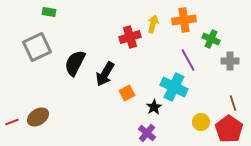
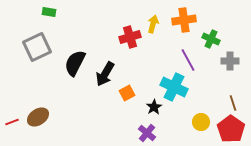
red pentagon: moved 2 px right
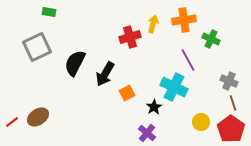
gray cross: moved 1 px left, 20 px down; rotated 24 degrees clockwise
red line: rotated 16 degrees counterclockwise
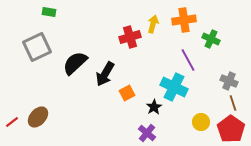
black semicircle: rotated 20 degrees clockwise
brown ellipse: rotated 15 degrees counterclockwise
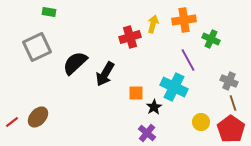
orange square: moved 9 px right; rotated 28 degrees clockwise
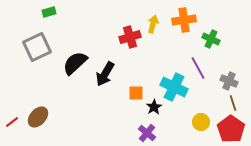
green rectangle: rotated 24 degrees counterclockwise
purple line: moved 10 px right, 8 px down
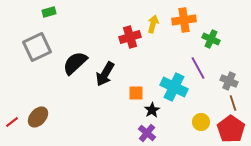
black star: moved 2 px left, 3 px down
